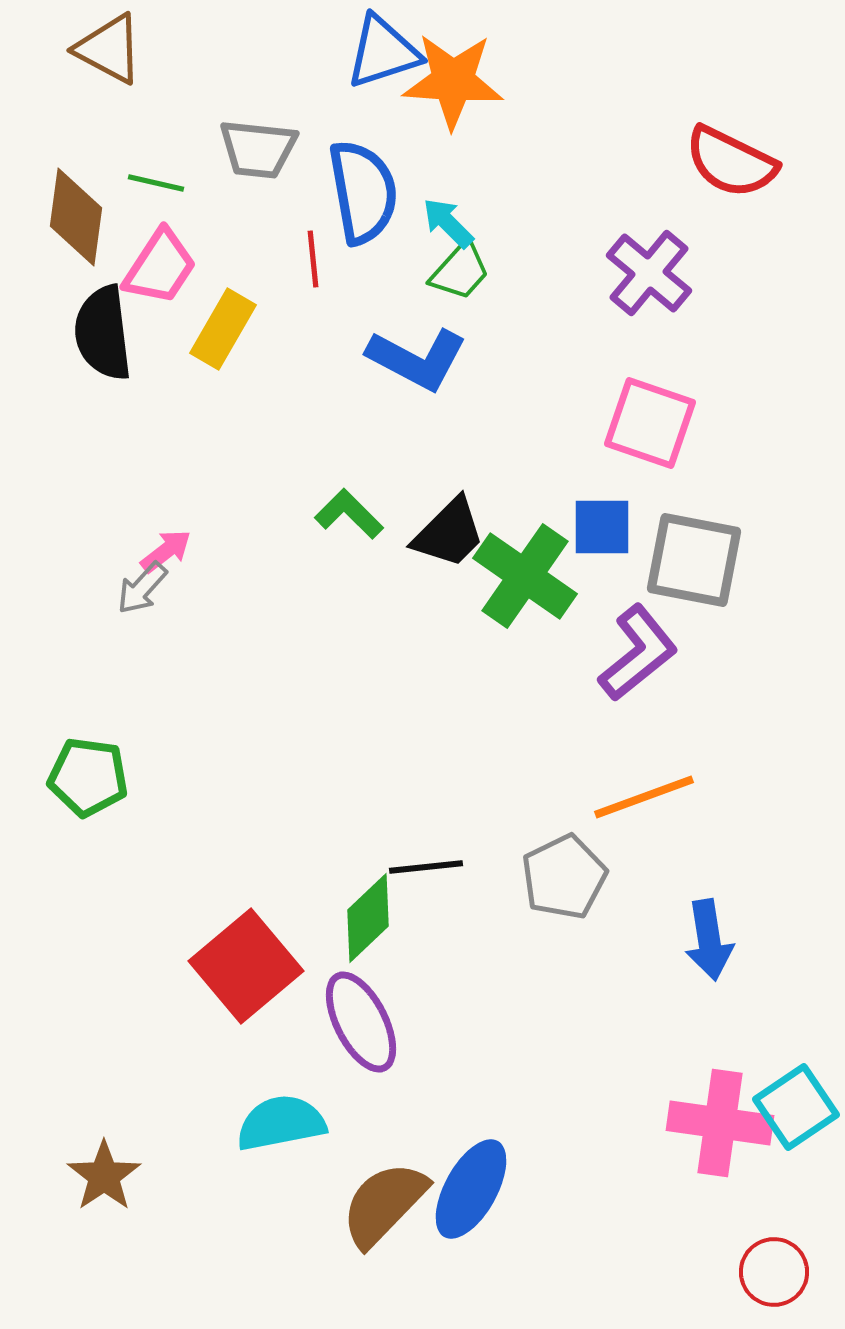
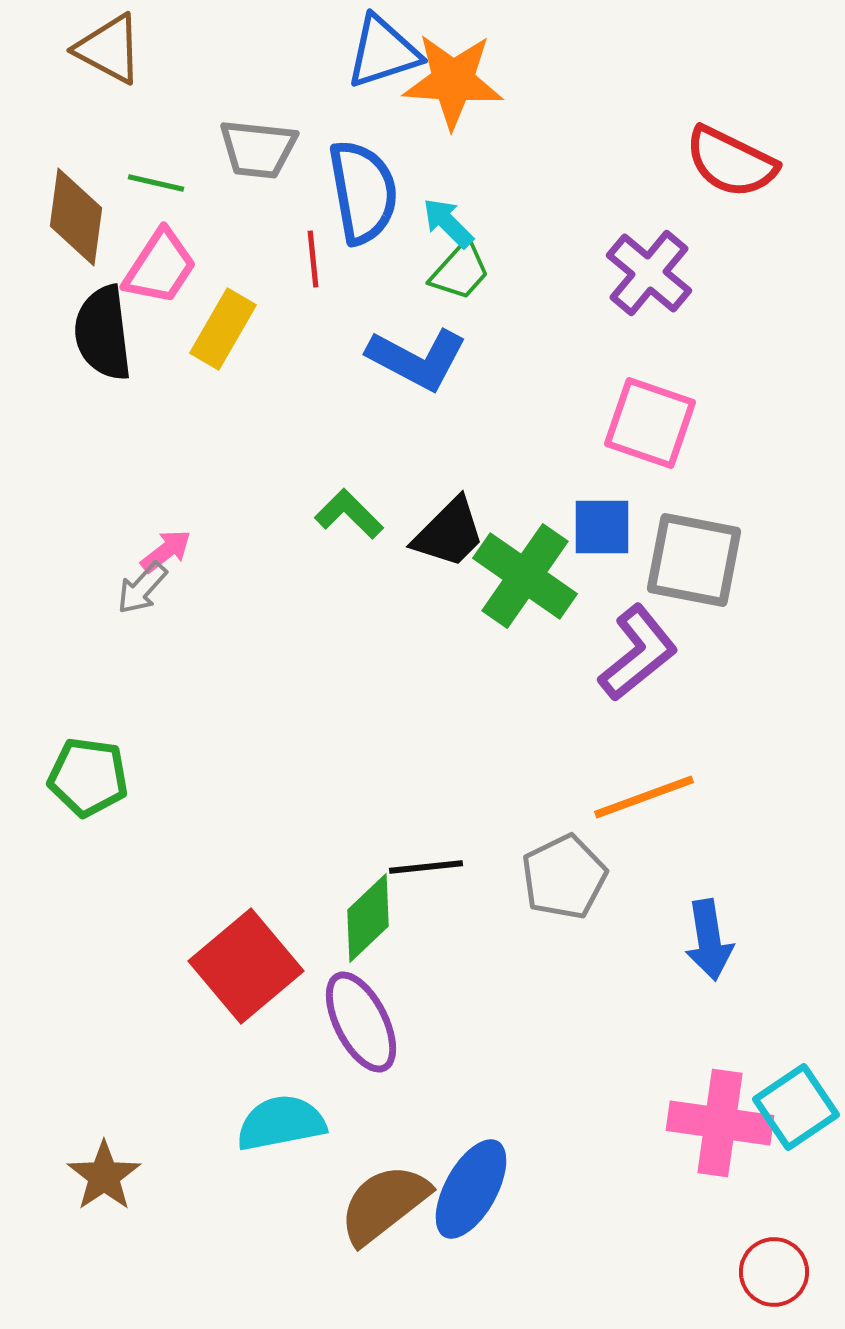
brown semicircle: rotated 8 degrees clockwise
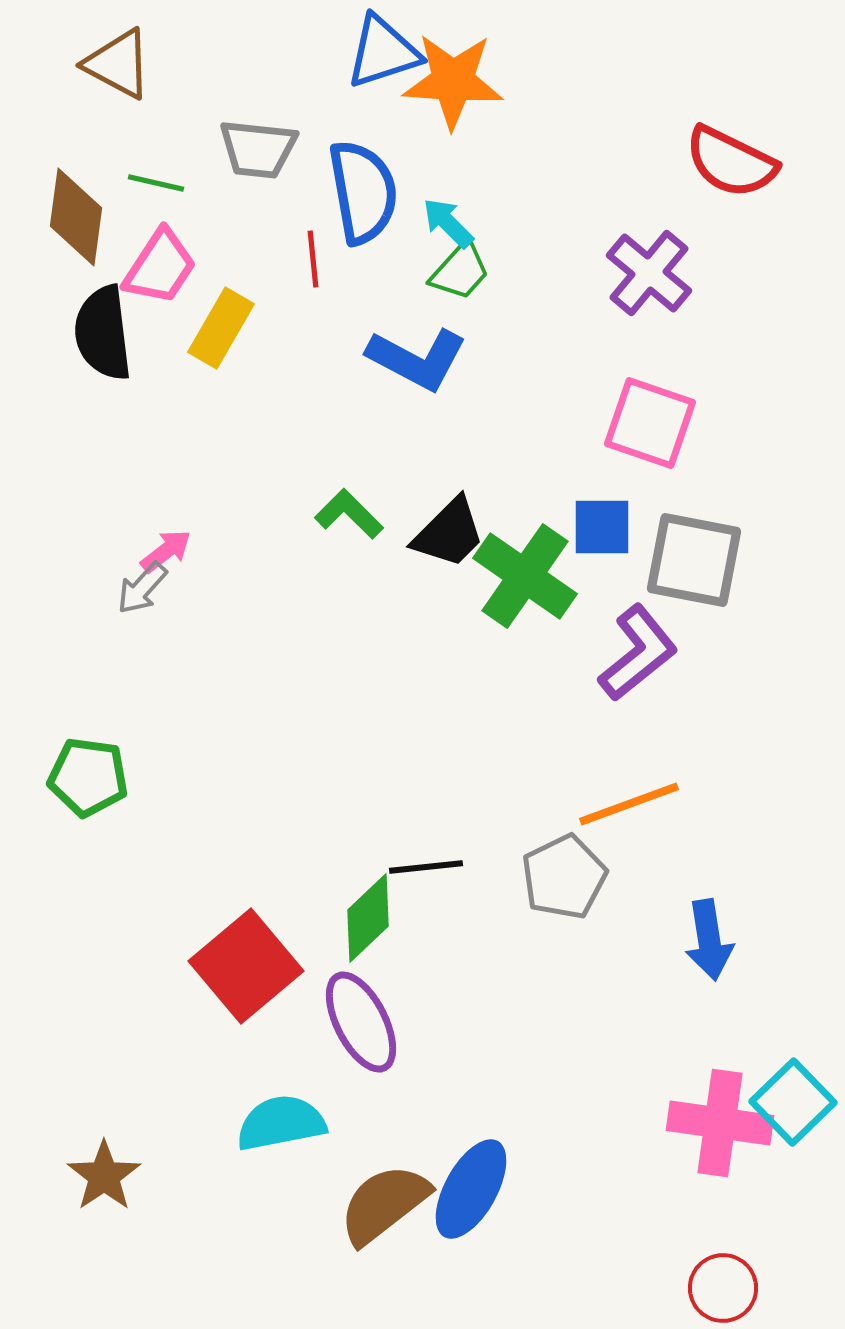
brown triangle: moved 9 px right, 15 px down
yellow rectangle: moved 2 px left, 1 px up
orange line: moved 15 px left, 7 px down
cyan square: moved 3 px left, 5 px up; rotated 10 degrees counterclockwise
red circle: moved 51 px left, 16 px down
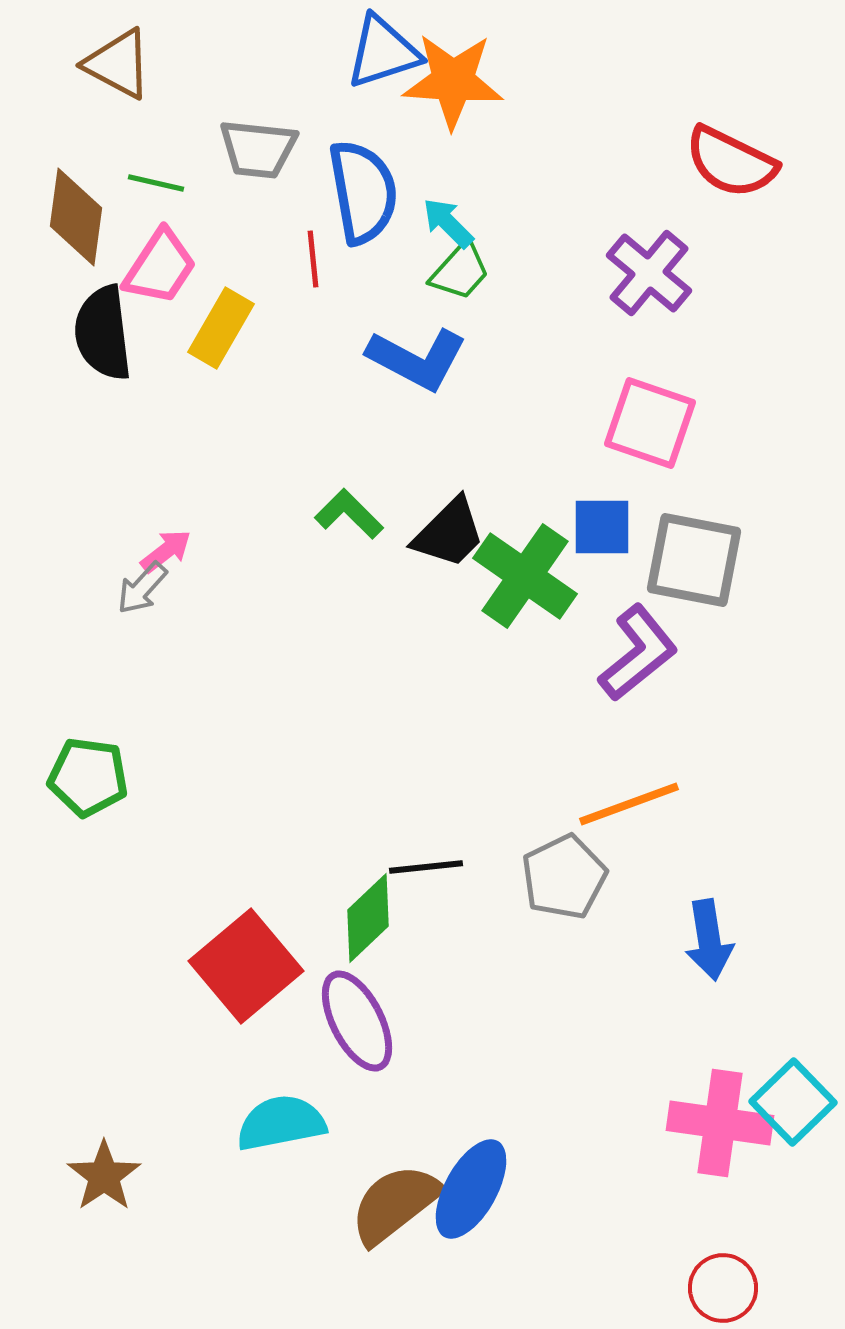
purple ellipse: moved 4 px left, 1 px up
brown semicircle: moved 11 px right
